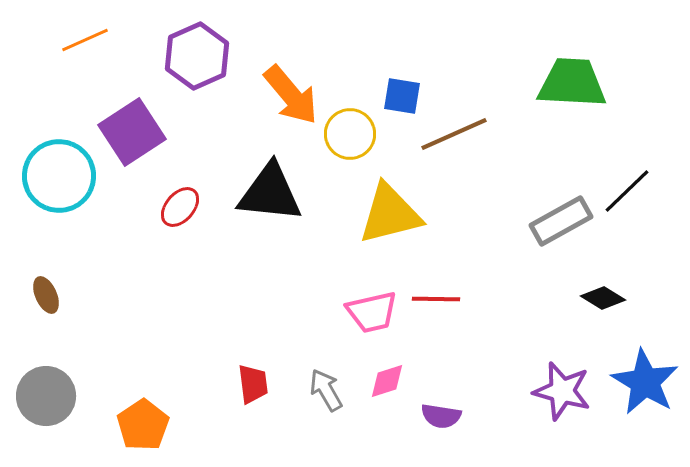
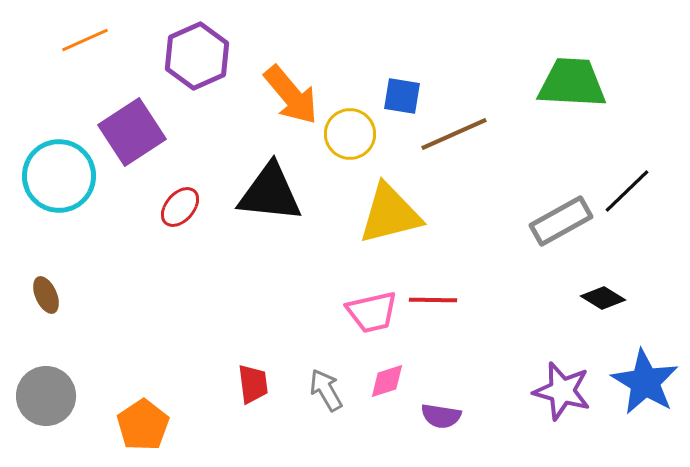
red line: moved 3 px left, 1 px down
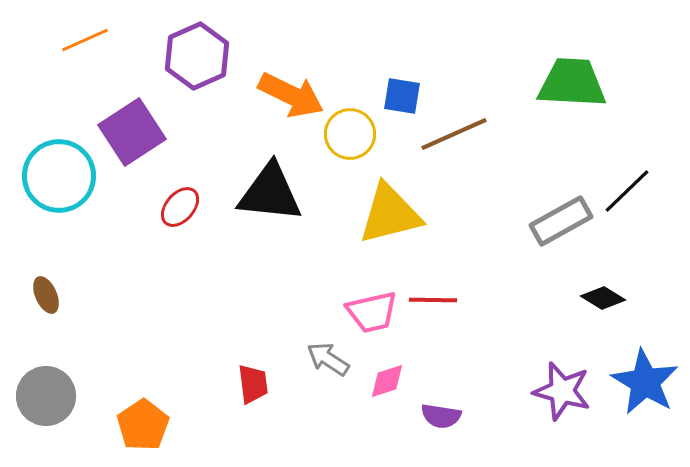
orange arrow: rotated 24 degrees counterclockwise
gray arrow: moved 2 px right, 31 px up; rotated 27 degrees counterclockwise
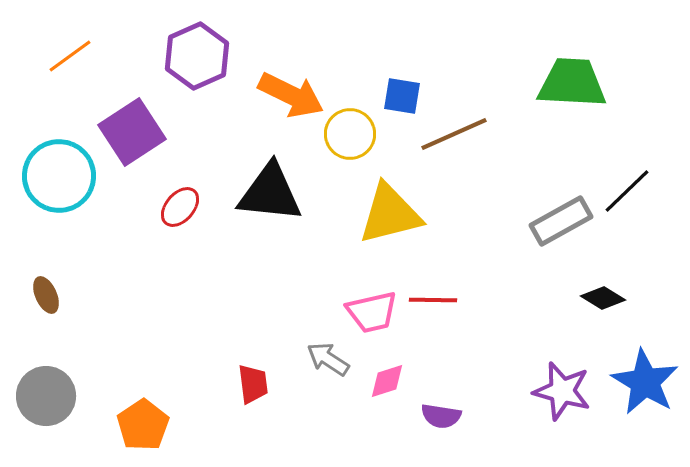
orange line: moved 15 px left, 16 px down; rotated 12 degrees counterclockwise
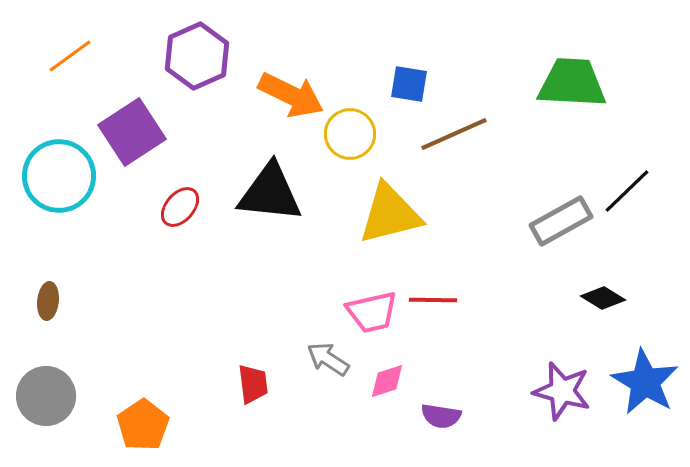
blue square: moved 7 px right, 12 px up
brown ellipse: moved 2 px right, 6 px down; rotated 30 degrees clockwise
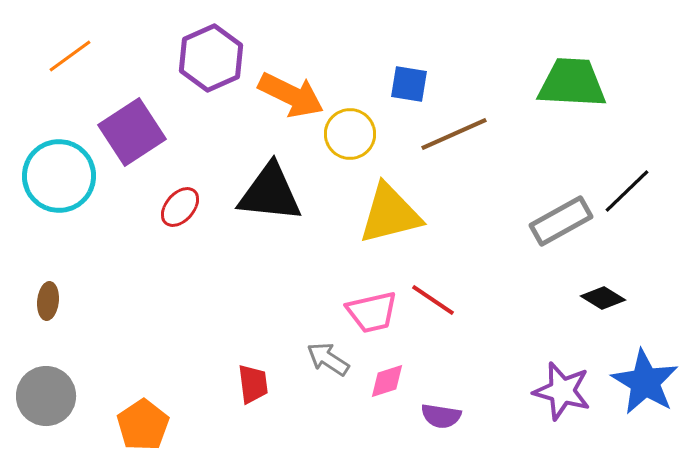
purple hexagon: moved 14 px right, 2 px down
red line: rotated 33 degrees clockwise
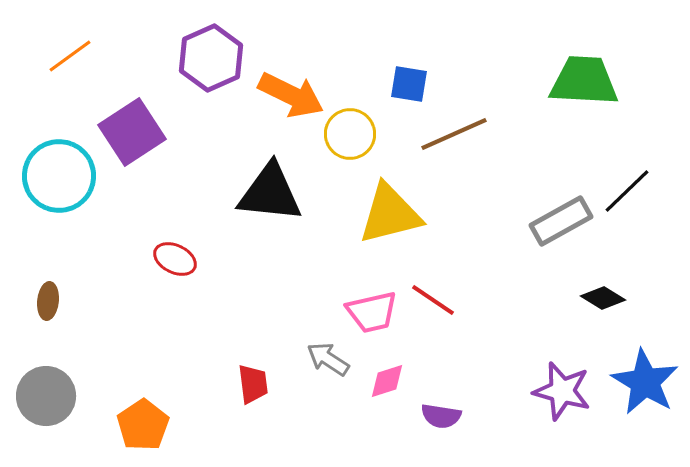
green trapezoid: moved 12 px right, 2 px up
red ellipse: moved 5 px left, 52 px down; rotated 75 degrees clockwise
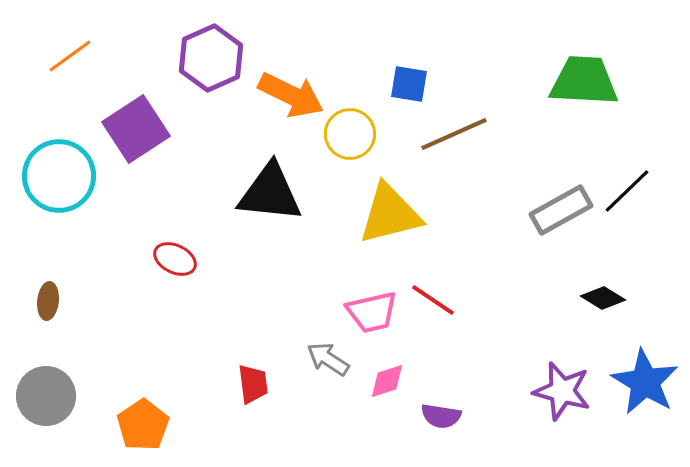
purple square: moved 4 px right, 3 px up
gray rectangle: moved 11 px up
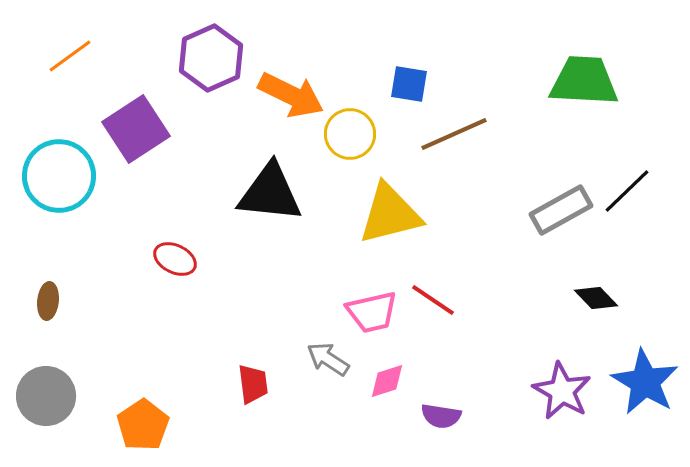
black diamond: moved 7 px left; rotated 15 degrees clockwise
purple star: rotated 14 degrees clockwise
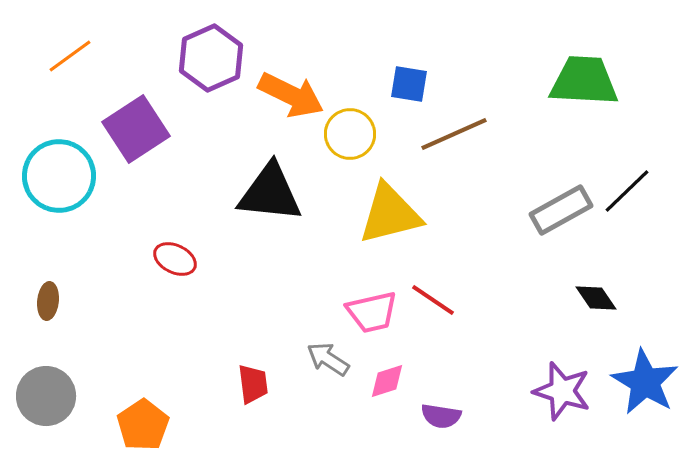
black diamond: rotated 9 degrees clockwise
purple star: rotated 12 degrees counterclockwise
